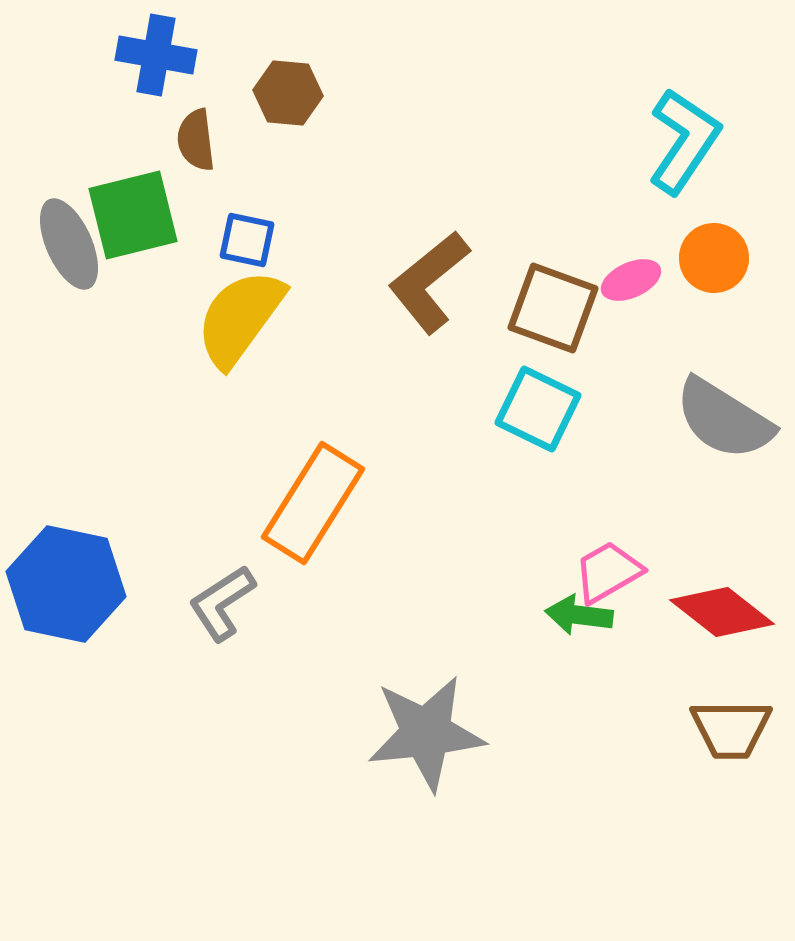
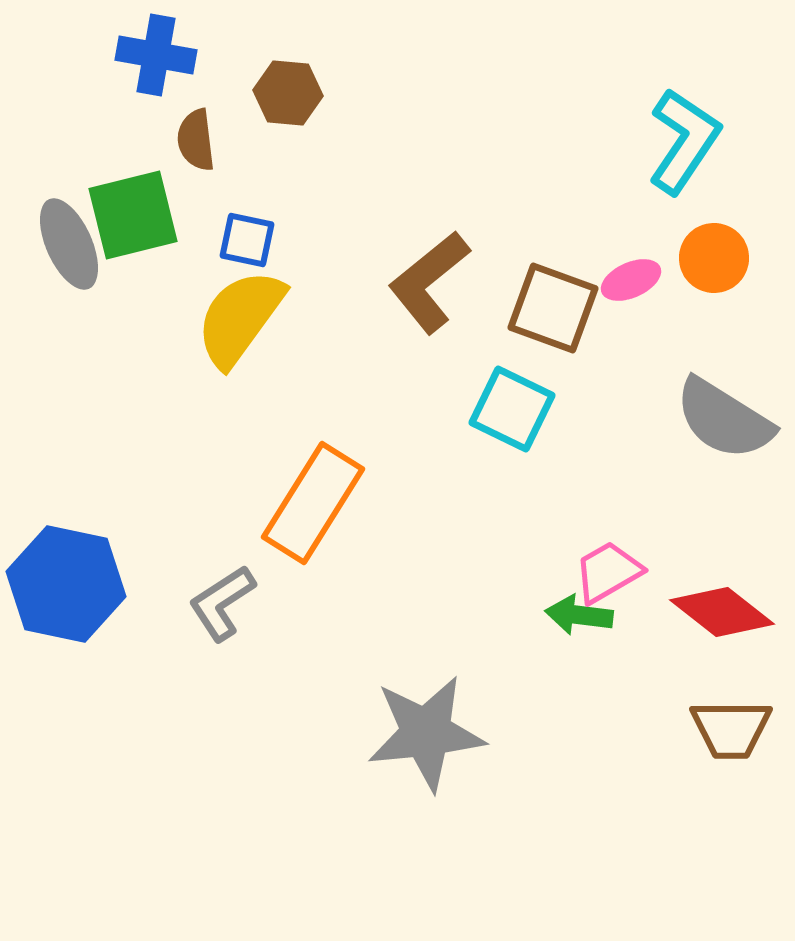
cyan square: moved 26 px left
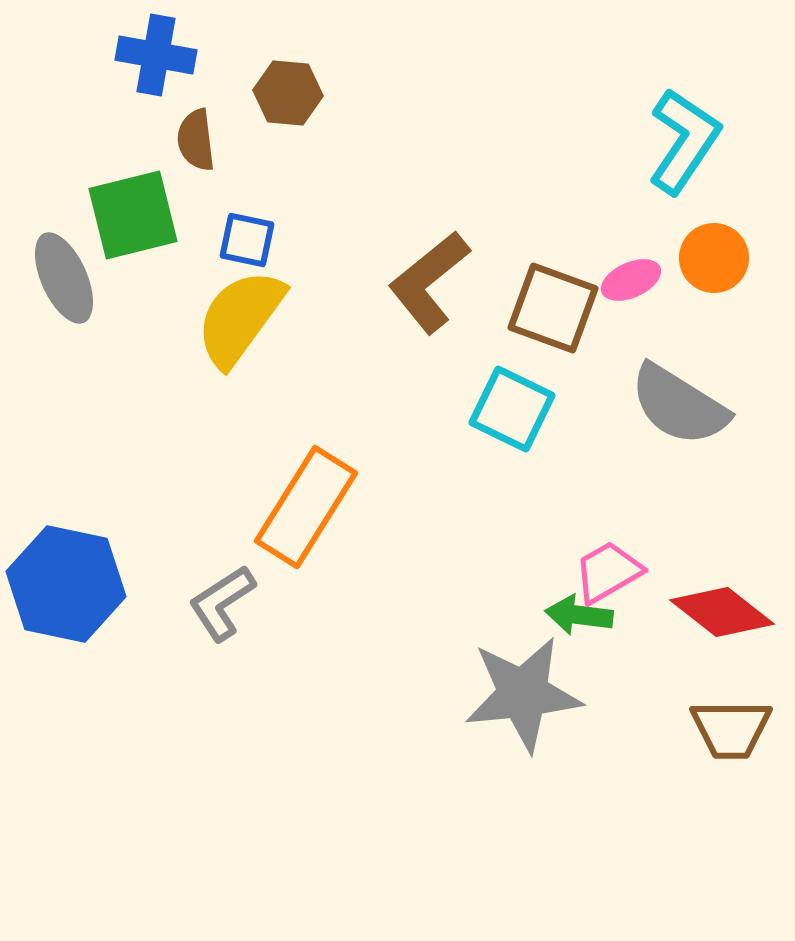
gray ellipse: moved 5 px left, 34 px down
gray semicircle: moved 45 px left, 14 px up
orange rectangle: moved 7 px left, 4 px down
gray star: moved 97 px right, 39 px up
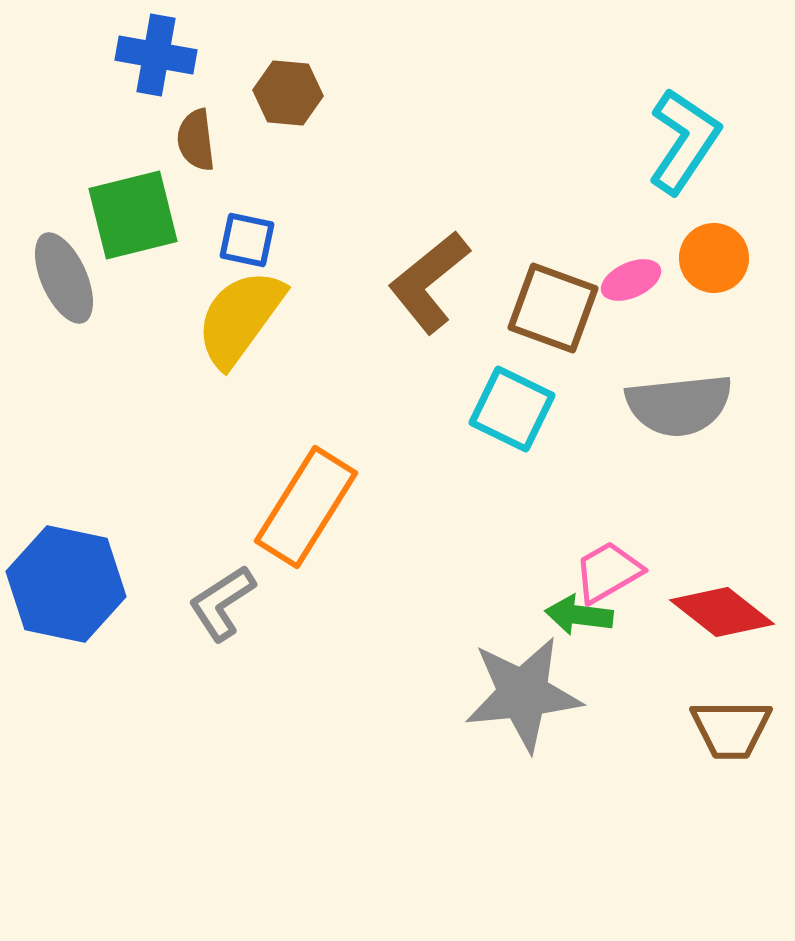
gray semicircle: rotated 38 degrees counterclockwise
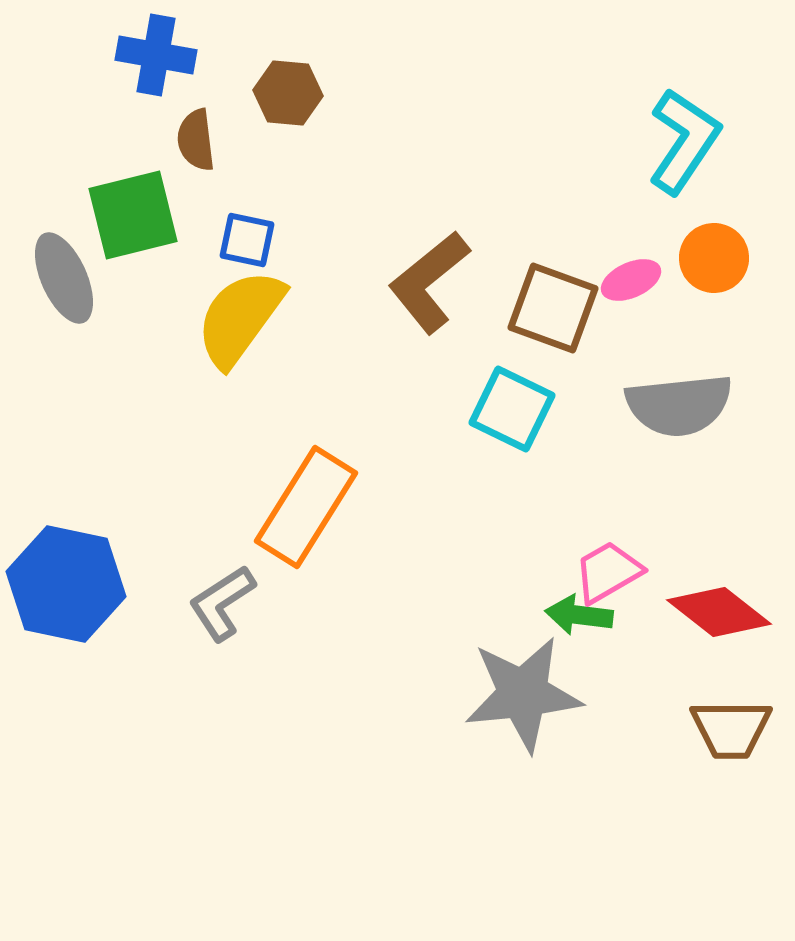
red diamond: moved 3 px left
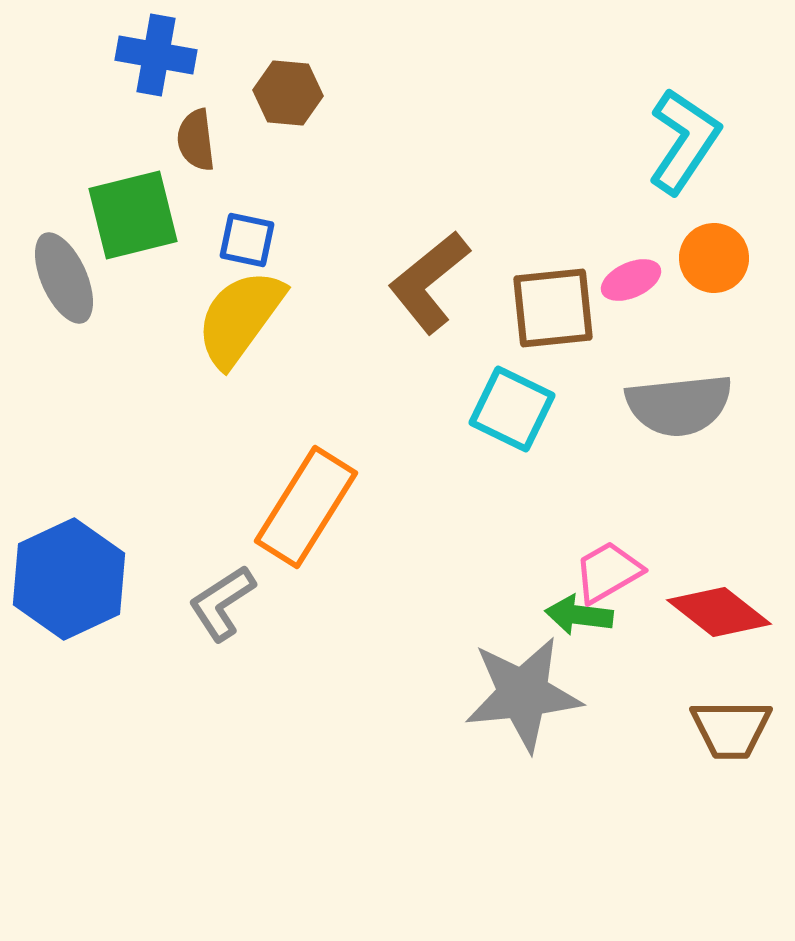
brown square: rotated 26 degrees counterclockwise
blue hexagon: moved 3 px right, 5 px up; rotated 23 degrees clockwise
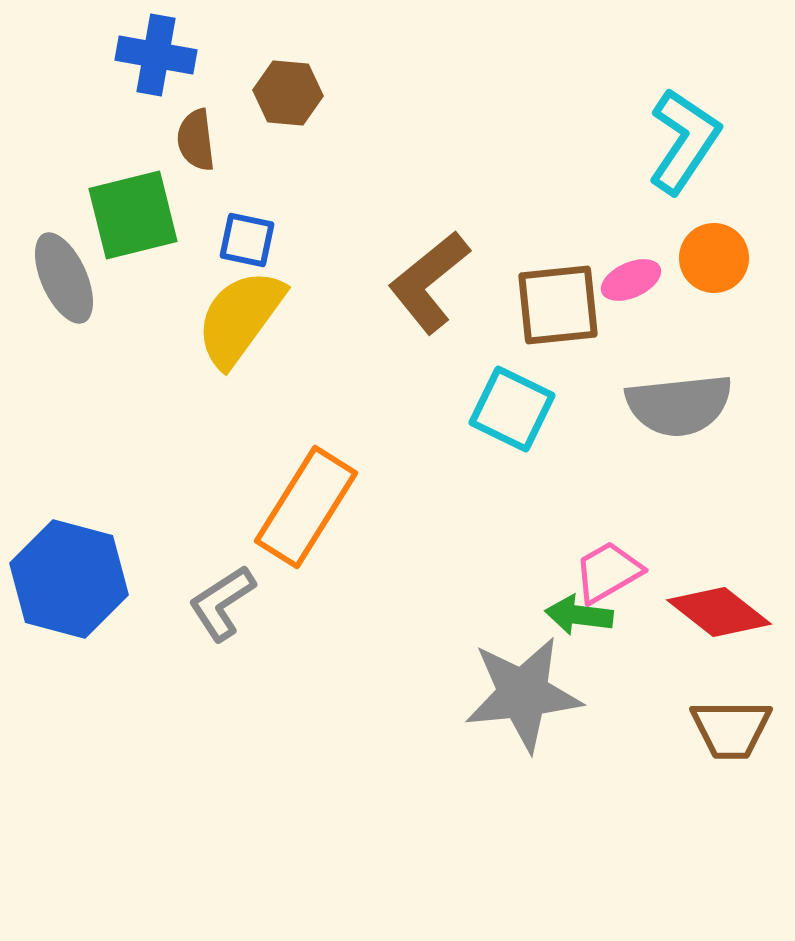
brown square: moved 5 px right, 3 px up
blue hexagon: rotated 20 degrees counterclockwise
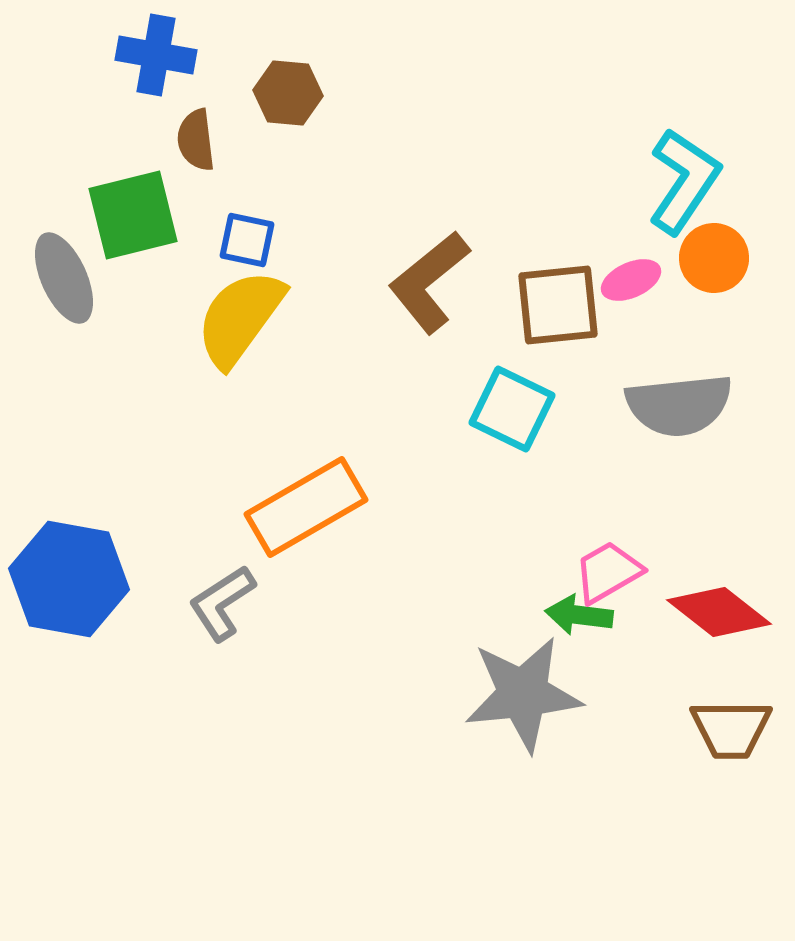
cyan L-shape: moved 40 px down
orange rectangle: rotated 28 degrees clockwise
blue hexagon: rotated 5 degrees counterclockwise
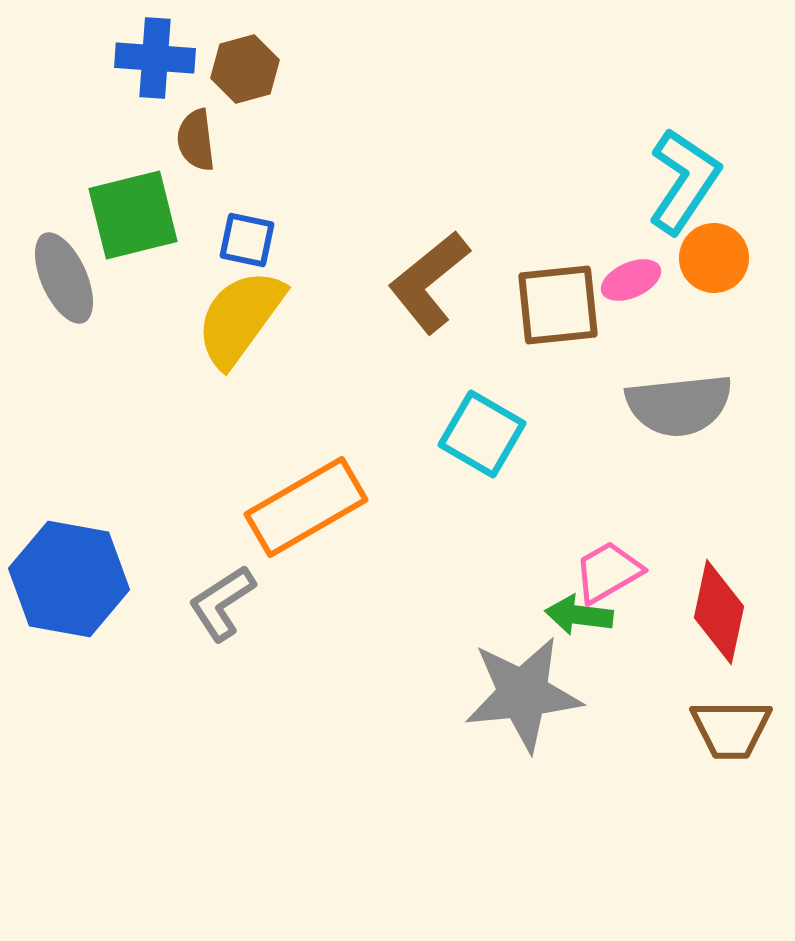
blue cross: moved 1 px left, 3 px down; rotated 6 degrees counterclockwise
brown hexagon: moved 43 px left, 24 px up; rotated 20 degrees counterclockwise
cyan square: moved 30 px left, 25 px down; rotated 4 degrees clockwise
red diamond: rotated 64 degrees clockwise
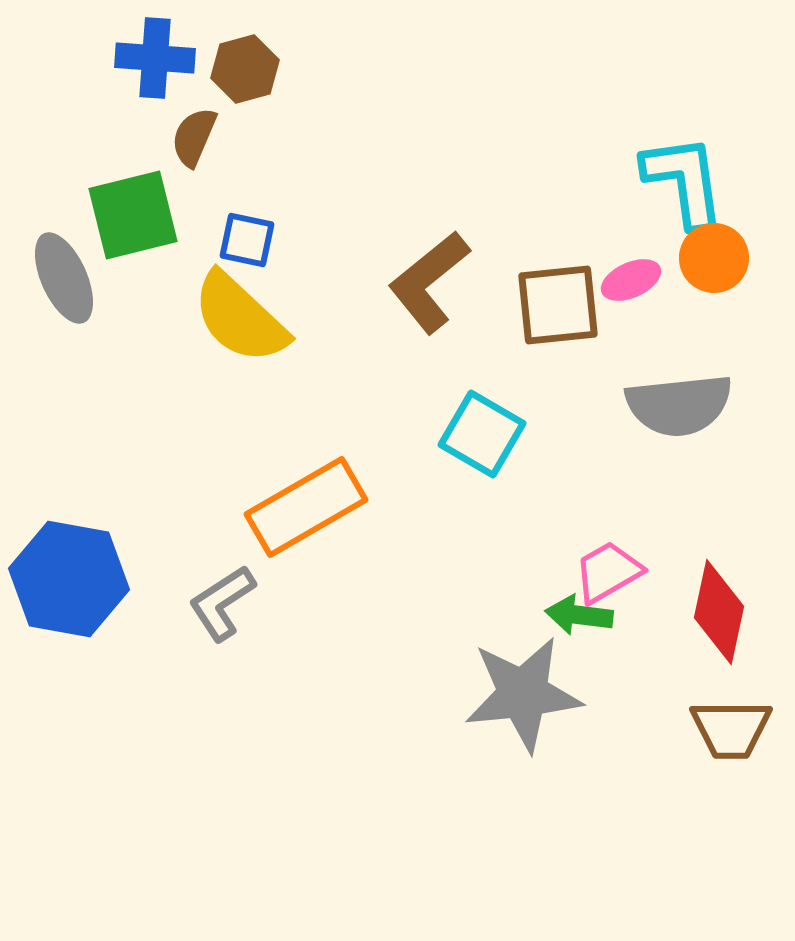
brown semicircle: moved 2 px left, 3 px up; rotated 30 degrees clockwise
cyan L-shape: rotated 42 degrees counterclockwise
yellow semicircle: rotated 83 degrees counterclockwise
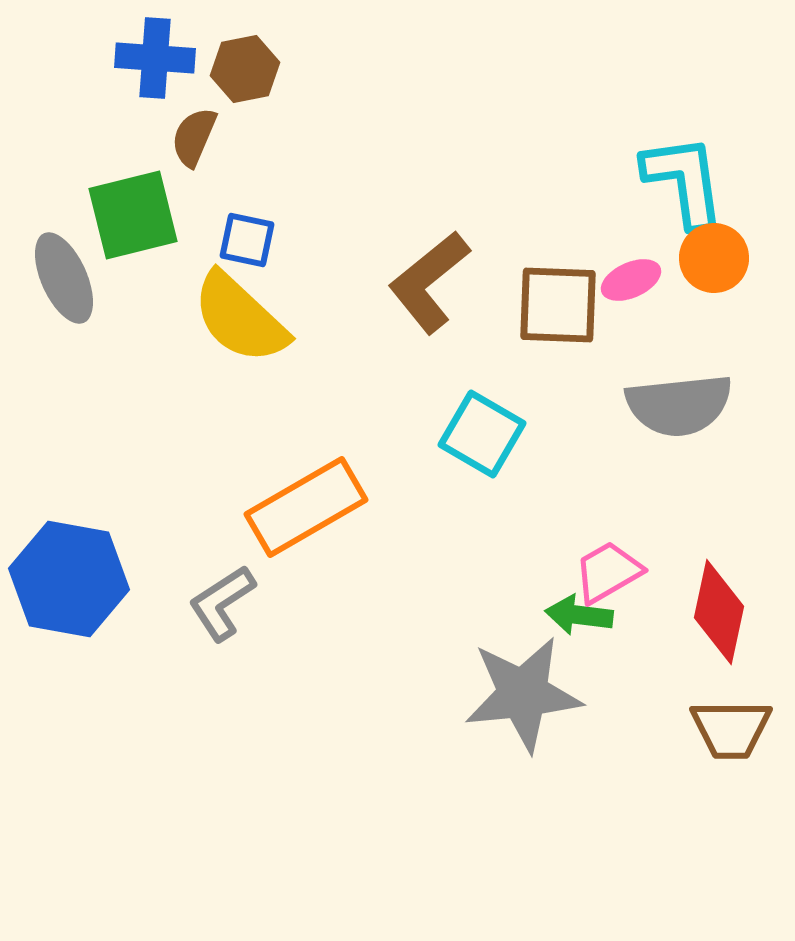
brown hexagon: rotated 4 degrees clockwise
brown square: rotated 8 degrees clockwise
